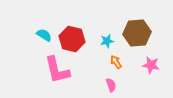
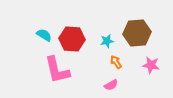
red hexagon: rotated 10 degrees counterclockwise
pink semicircle: rotated 80 degrees clockwise
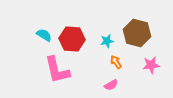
brown hexagon: rotated 20 degrees clockwise
pink star: rotated 18 degrees counterclockwise
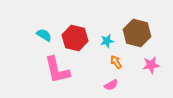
red hexagon: moved 3 px right, 1 px up; rotated 10 degrees clockwise
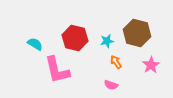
cyan semicircle: moved 9 px left, 9 px down
pink star: rotated 24 degrees counterclockwise
pink semicircle: rotated 48 degrees clockwise
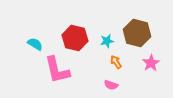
pink star: moved 2 px up
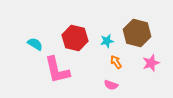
pink star: rotated 12 degrees clockwise
